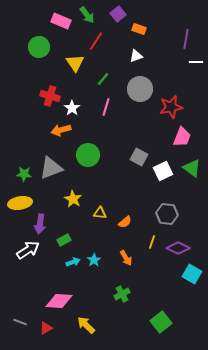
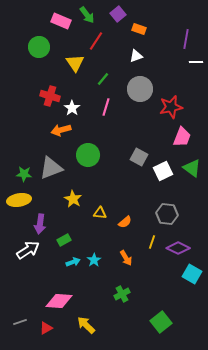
yellow ellipse at (20, 203): moved 1 px left, 3 px up
gray line at (20, 322): rotated 40 degrees counterclockwise
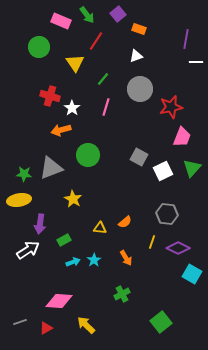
green triangle at (192, 168): rotated 36 degrees clockwise
yellow triangle at (100, 213): moved 15 px down
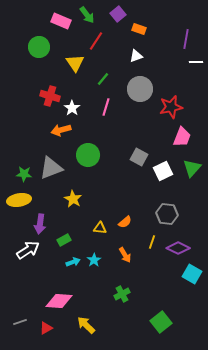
orange arrow at (126, 258): moved 1 px left, 3 px up
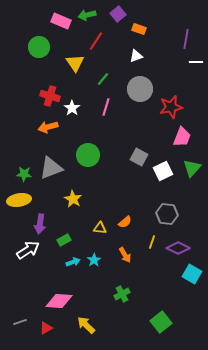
green arrow at (87, 15): rotated 114 degrees clockwise
orange arrow at (61, 130): moved 13 px left, 3 px up
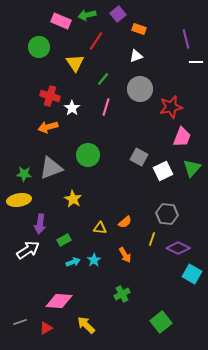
purple line at (186, 39): rotated 24 degrees counterclockwise
yellow line at (152, 242): moved 3 px up
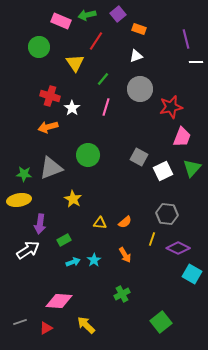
yellow triangle at (100, 228): moved 5 px up
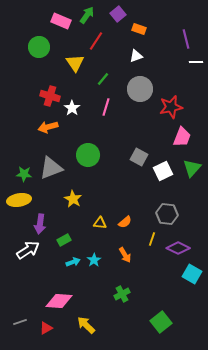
green arrow at (87, 15): rotated 138 degrees clockwise
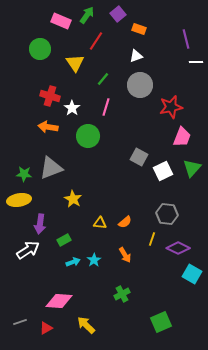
green circle at (39, 47): moved 1 px right, 2 px down
gray circle at (140, 89): moved 4 px up
orange arrow at (48, 127): rotated 24 degrees clockwise
green circle at (88, 155): moved 19 px up
green square at (161, 322): rotated 15 degrees clockwise
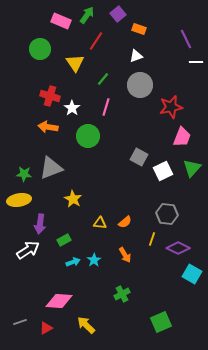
purple line at (186, 39): rotated 12 degrees counterclockwise
